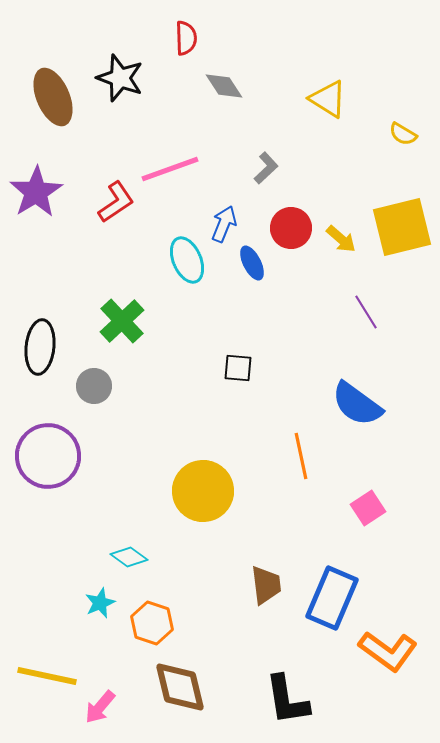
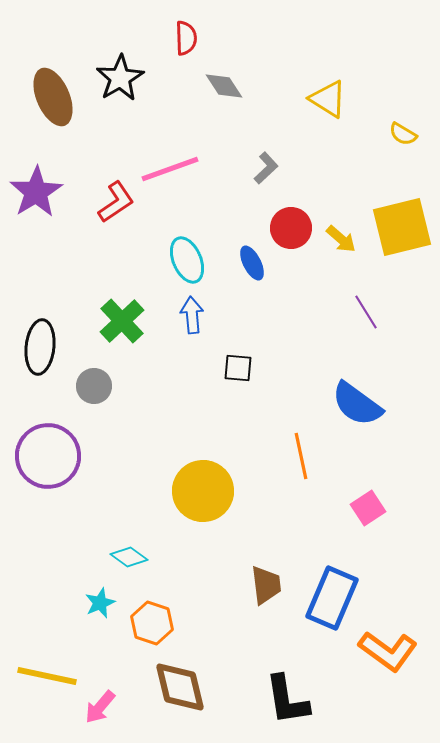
black star: rotated 21 degrees clockwise
blue arrow: moved 32 px left, 91 px down; rotated 27 degrees counterclockwise
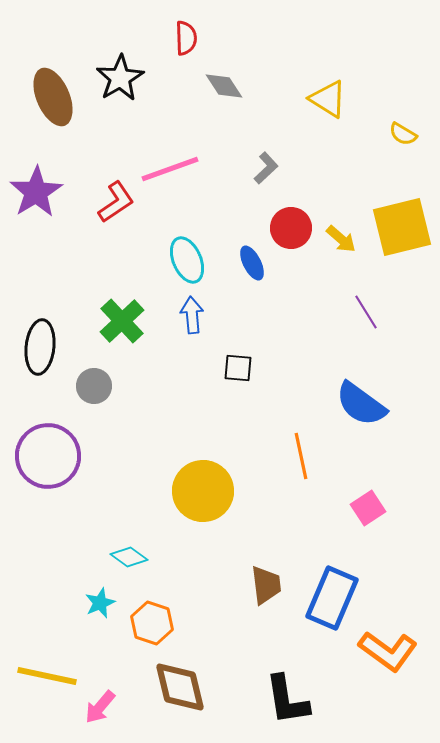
blue semicircle: moved 4 px right
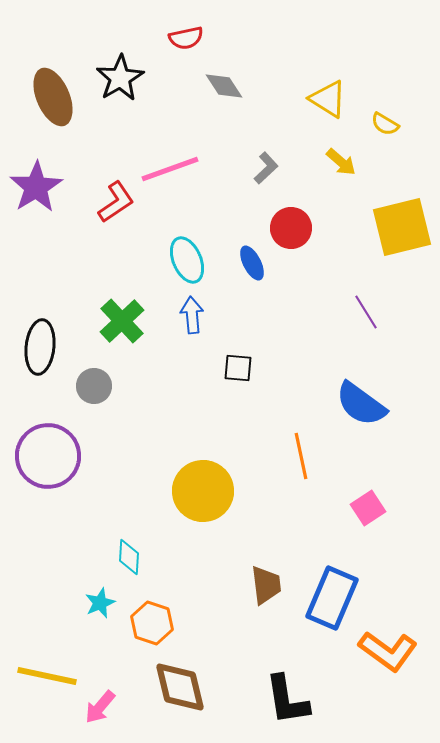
red semicircle: rotated 80 degrees clockwise
yellow semicircle: moved 18 px left, 10 px up
purple star: moved 5 px up
yellow arrow: moved 77 px up
cyan diamond: rotated 57 degrees clockwise
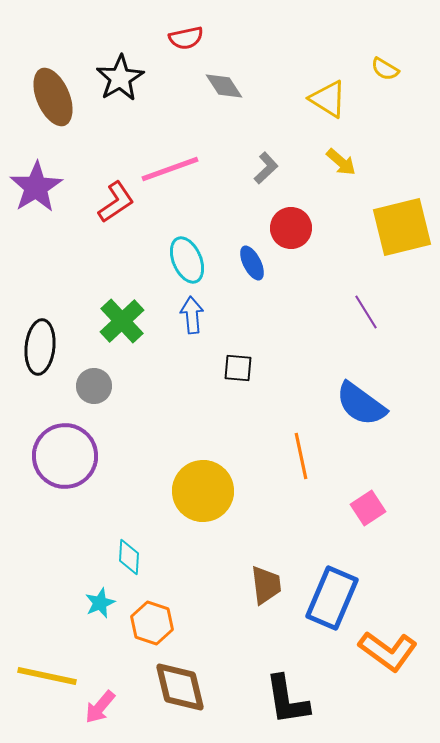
yellow semicircle: moved 55 px up
purple circle: moved 17 px right
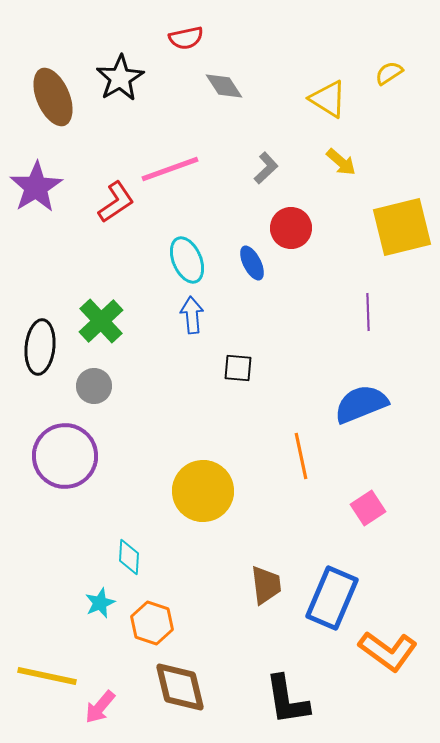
yellow semicircle: moved 4 px right, 4 px down; rotated 116 degrees clockwise
purple line: moved 2 px right; rotated 30 degrees clockwise
green cross: moved 21 px left
blue semicircle: rotated 122 degrees clockwise
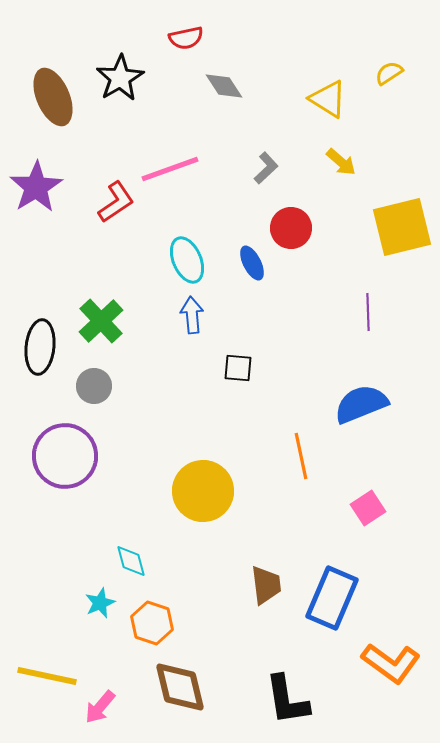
cyan diamond: moved 2 px right, 4 px down; rotated 18 degrees counterclockwise
orange L-shape: moved 3 px right, 12 px down
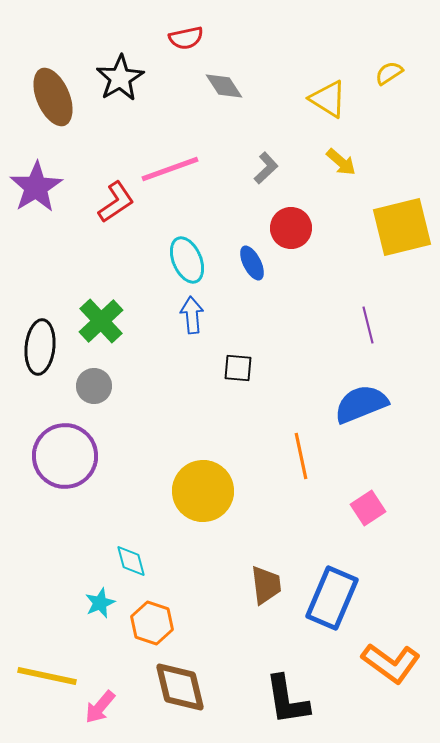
purple line: moved 13 px down; rotated 12 degrees counterclockwise
